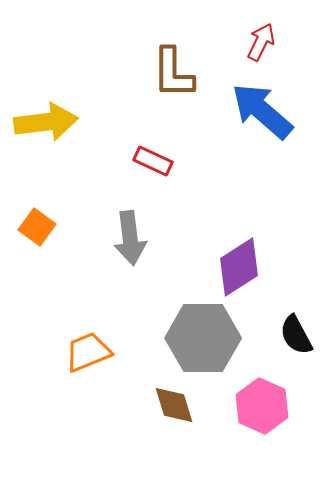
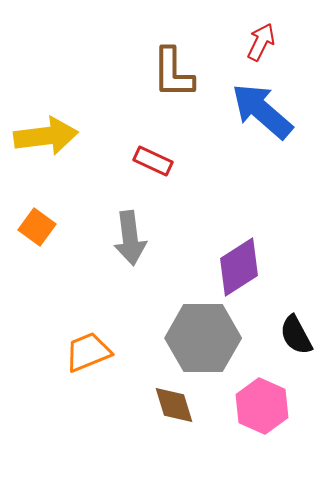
yellow arrow: moved 14 px down
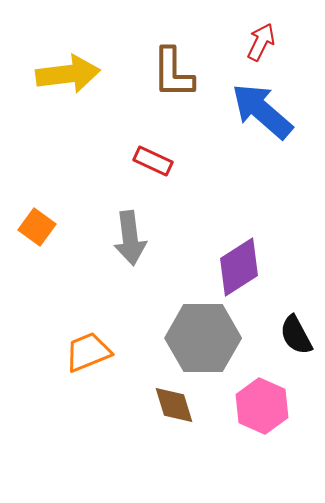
yellow arrow: moved 22 px right, 62 px up
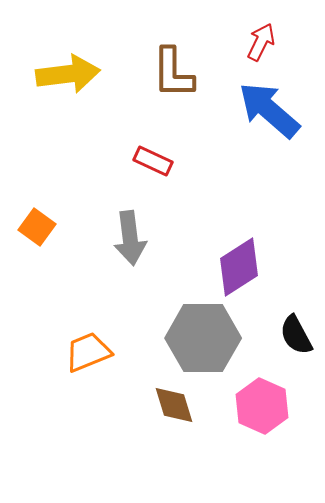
blue arrow: moved 7 px right, 1 px up
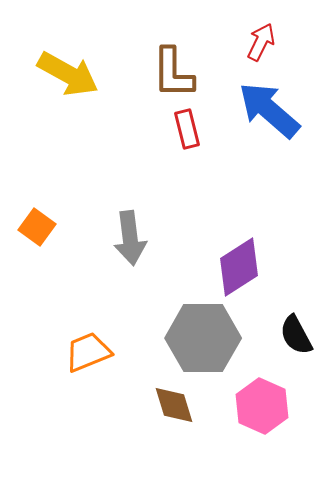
yellow arrow: rotated 36 degrees clockwise
red rectangle: moved 34 px right, 32 px up; rotated 51 degrees clockwise
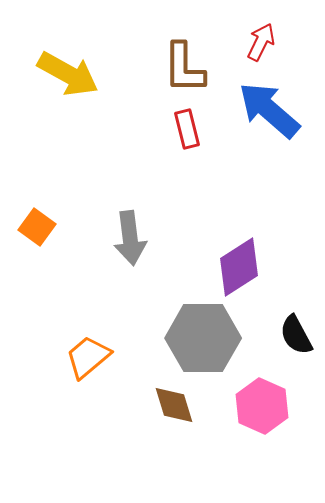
brown L-shape: moved 11 px right, 5 px up
orange trapezoid: moved 5 px down; rotated 18 degrees counterclockwise
